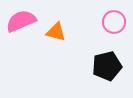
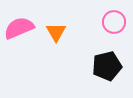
pink semicircle: moved 2 px left, 7 px down
orange triangle: rotated 45 degrees clockwise
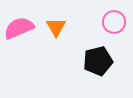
orange triangle: moved 5 px up
black pentagon: moved 9 px left, 5 px up
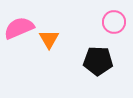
orange triangle: moved 7 px left, 12 px down
black pentagon: rotated 16 degrees clockwise
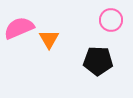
pink circle: moved 3 px left, 2 px up
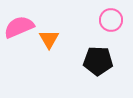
pink semicircle: moved 1 px up
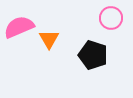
pink circle: moved 2 px up
black pentagon: moved 5 px left, 6 px up; rotated 16 degrees clockwise
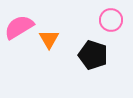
pink circle: moved 2 px down
pink semicircle: rotated 8 degrees counterclockwise
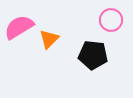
orange triangle: rotated 15 degrees clockwise
black pentagon: rotated 12 degrees counterclockwise
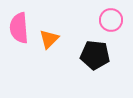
pink semicircle: moved 1 px down; rotated 64 degrees counterclockwise
black pentagon: moved 2 px right
